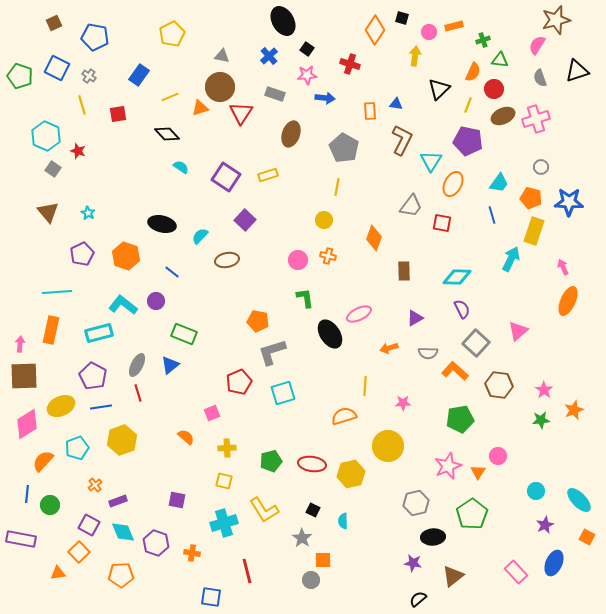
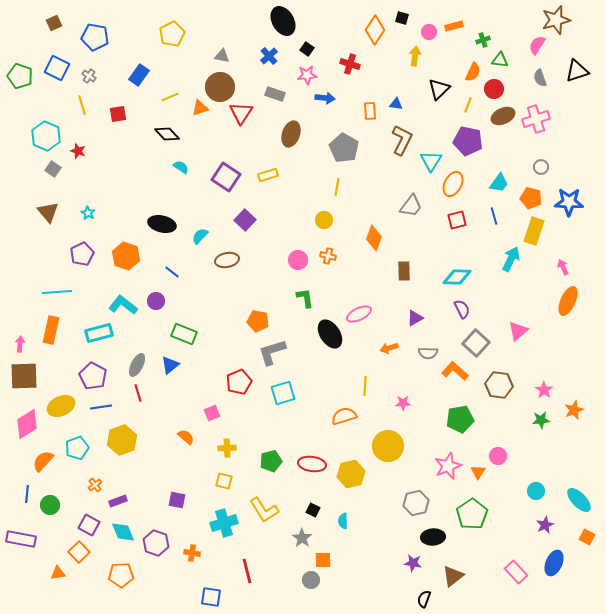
blue line at (492, 215): moved 2 px right, 1 px down
red square at (442, 223): moved 15 px right, 3 px up; rotated 24 degrees counterclockwise
black semicircle at (418, 599): moved 6 px right; rotated 30 degrees counterclockwise
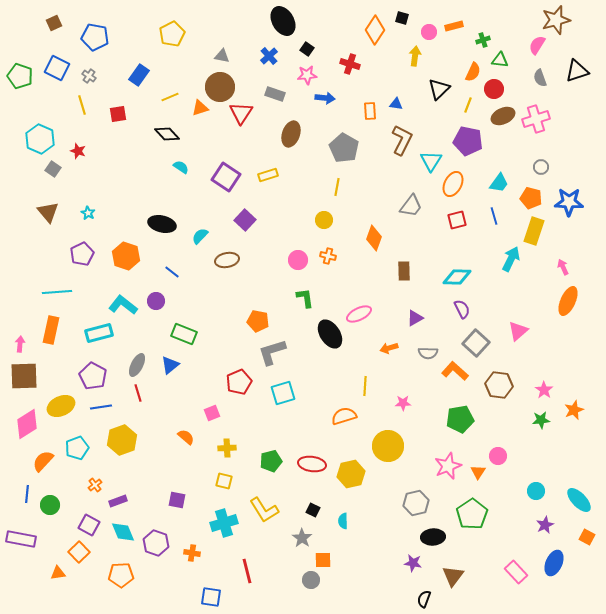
cyan hexagon at (46, 136): moved 6 px left, 3 px down
brown triangle at (453, 576): rotated 15 degrees counterclockwise
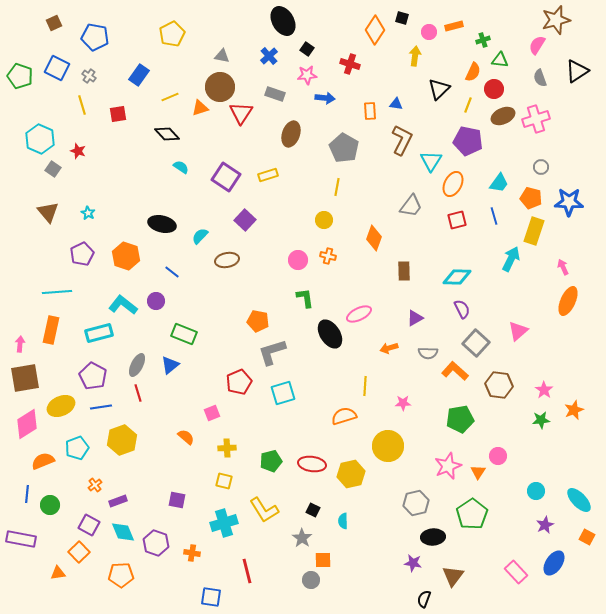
black triangle at (577, 71): rotated 15 degrees counterclockwise
brown square at (24, 376): moved 1 px right, 2 px down; rotated 8 degrees counterclockwise
orange semicircle at (43, 461): rotated 25 degrees clockwise
blue ellipse at (554, 563): rotated 10 degrees clockwise
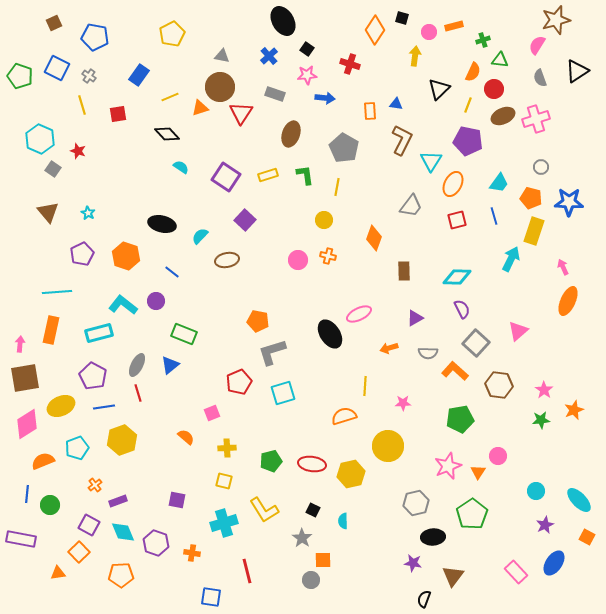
green L-shape at (305, 298): moved 123 px up
blue line at (101, 407): moved 3 px right
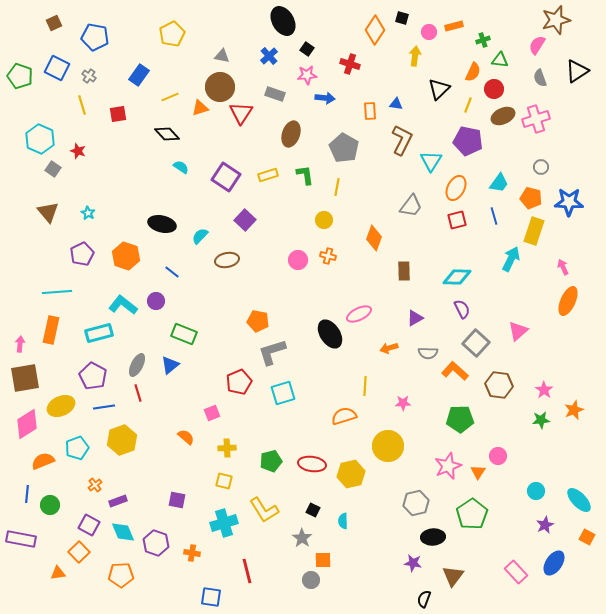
orange ellipse at (453, 184): moved 3 px right, 4 px down
green pentagon at (460, 419): rotated 8 degrees clockwise
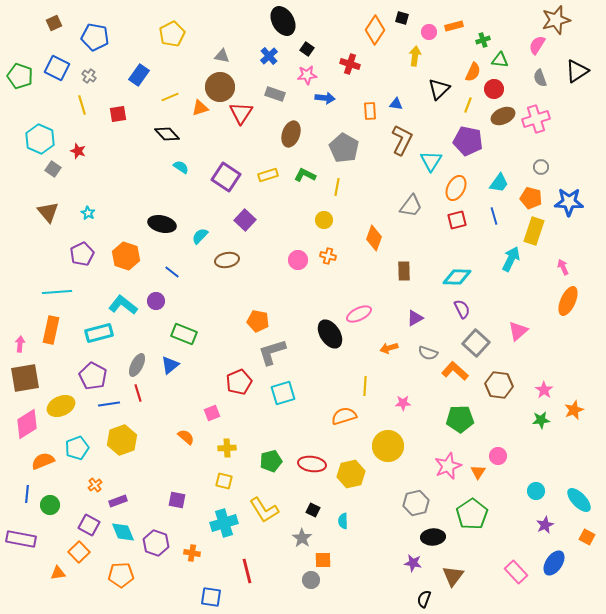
green L-shape at (305, 175): rotated 55 degrees counterclockwise
gray semicircle at (428, 353): rotated 18 degrees clockwise
blue line at (104, 407): moved 5 px right, 3 px up
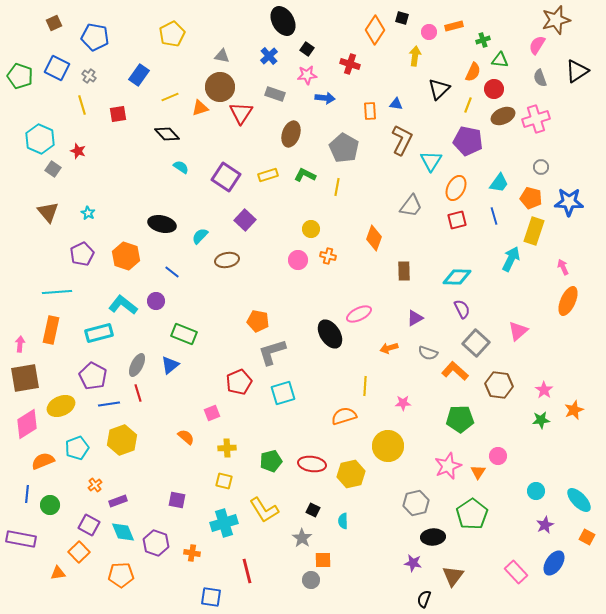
yellow circle at (324, 220): moved 13 px left, 9 px down
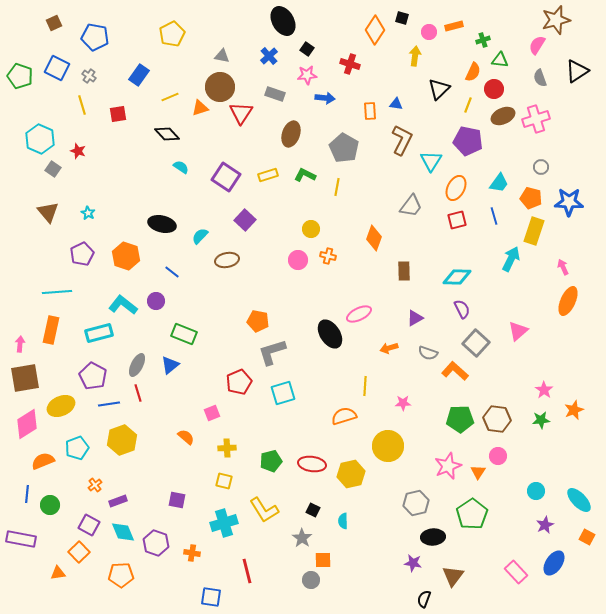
brown hexagon at (499, 385): moved 2 px left, 34 px down
